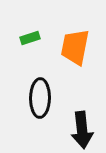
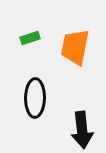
black ellipse: moved 5 px left
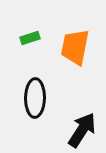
black arrow: rotated 141 degrees counterclockwise
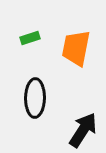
orange trapezoid: moved 1 px right, 1 px down
black arrow: moved 1 px right
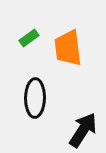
green rectangle: moved 1 px left; rotated 18 degrees counterclockwise
orange trapezoid: moved 8 px left; rotated 18 degrees counterclockwise
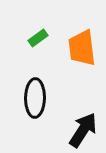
green rectangle: moved 9 px right
orange trapezoid: moved 14 px right
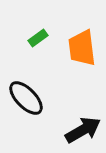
black ellipse: moved 9 px left; rotated 45 degrees counterclockwise
black arrow: rotated 27 degrees clockwise
